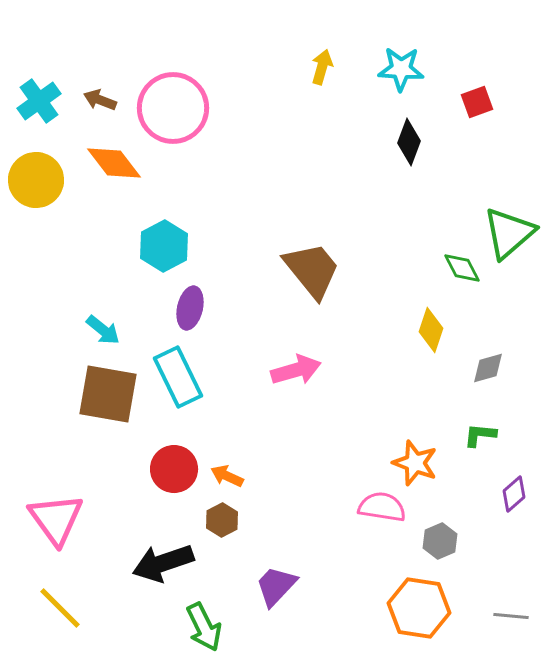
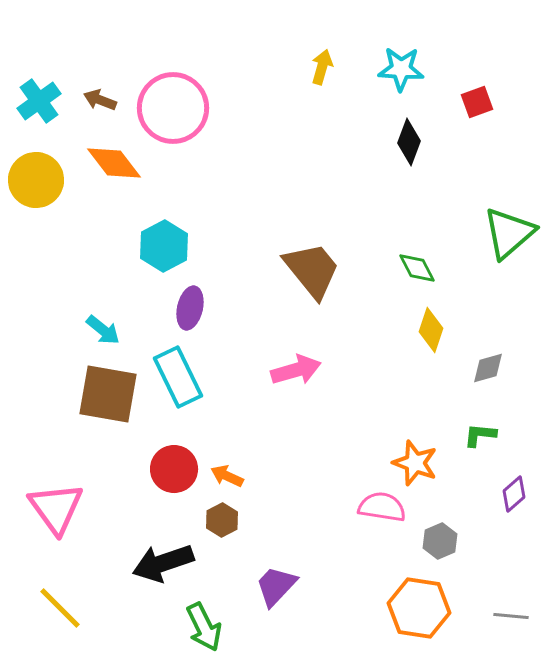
green diamond: moved 45 px left
pink triangle: moved 11 px up
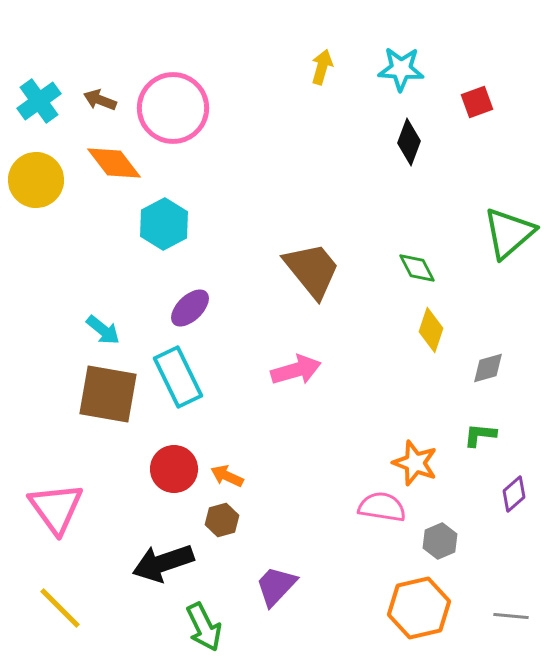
cyan hexagon: moved 22 px up
purple ellipse: rotated 33 degrees clockwise
brown hexagon: rotated 12 degrees clockwise
orange hexagon: rotated 22 degrees counterclockwise
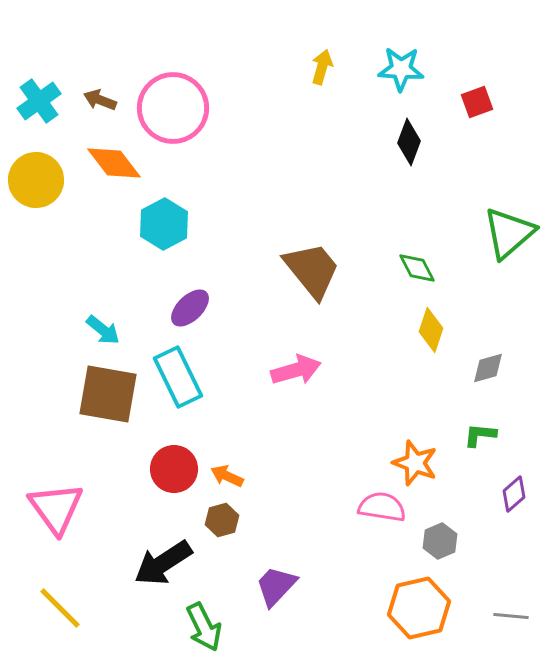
black arrow: rotated 14 degrees counterclockwise
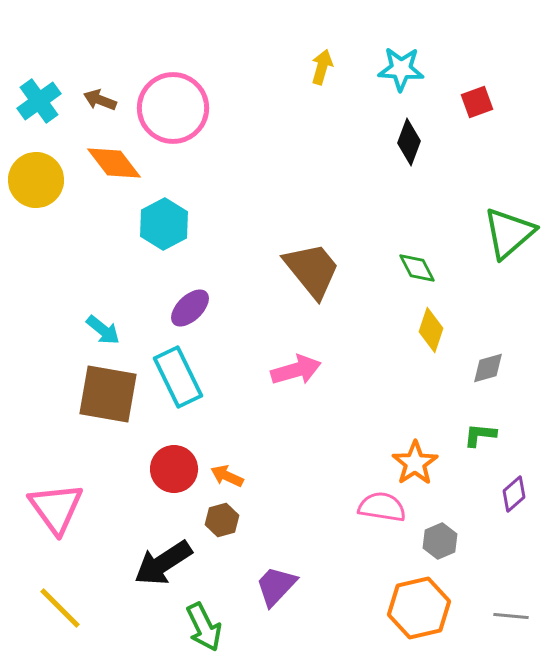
orange star: rotated 18 degrees clockwise
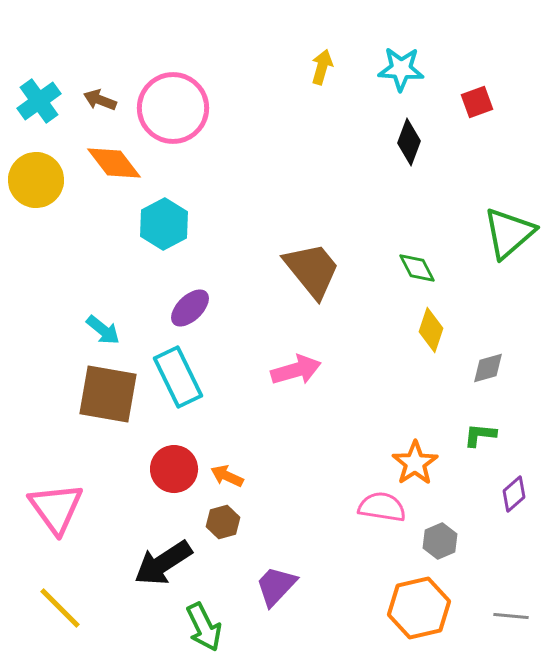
brown hexagon: moved 1 px right, 2 px down
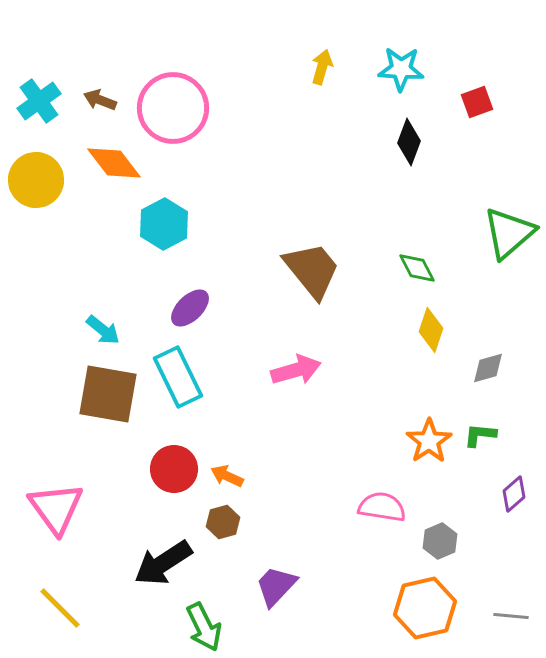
orange star: moved 14 px right, 22 px up
orange hexagon: moved 6 px right
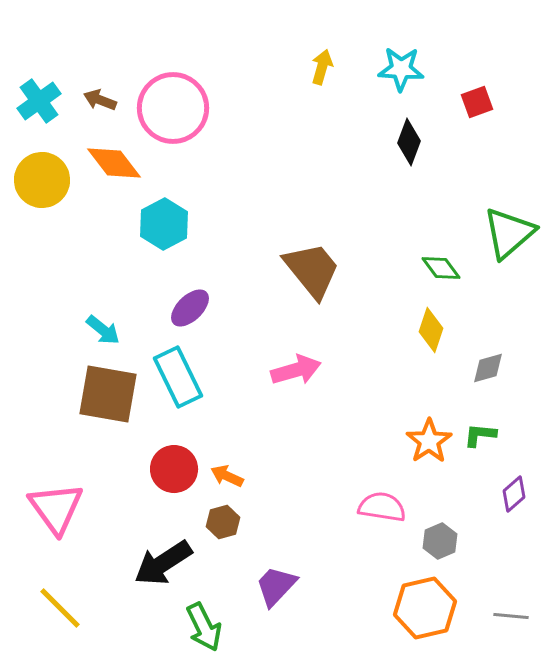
yellow circle: moved 6 px right
green diamond: moved 24 px right; rotated 9 degrees counterclockwise
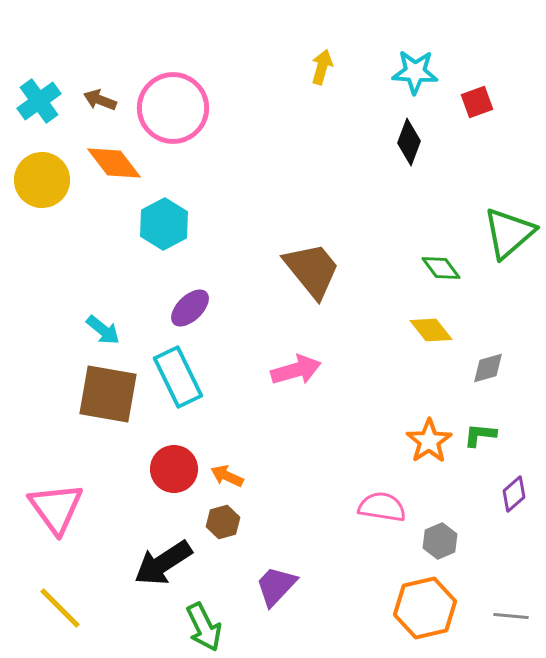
cyan star: moved 14 px right, 3 px down
yellow diamond: rotated 57 degrees counterclockwise
